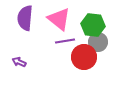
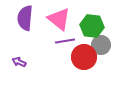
green hexagon: moved 1 px left, 1 px down
gray circle: moved 3 px right, 3 px down
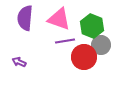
pink triangle: rotated 20 degrees counterclockwise
green hexagon: rotated 15 degrees clockwise
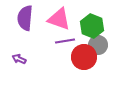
gray circle: moved 3 px left
purple arrow: moved 3 px up
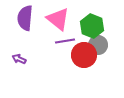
pink triangle: moved 1 px left; rotated 20 degrees clockwise
red circle: moved 2 px up
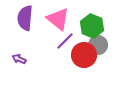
purple line: rotated 36 degrees counterclockwise
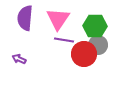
pink triangle: rotated 25 degrees clockwise
green hexagon: moved 3 px right; rotated 20 degrees counterclockwise
purple line: moved 1 px left, 1 px up; rotated 54 degrees clockwise
red circle: moved 1 px up
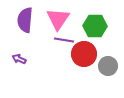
purple semicircle: moved 2 px down
gray circle: moved 10 px right, 21 px down
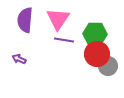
green hexagon: moved 8 px down
red circle: moved 13 px right
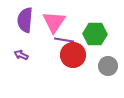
pink triangle: moved 4 px left, 3 px down
red circle: moved 24 px left, 1 px down
purple arrow: moved 2 px right, 4 px up
